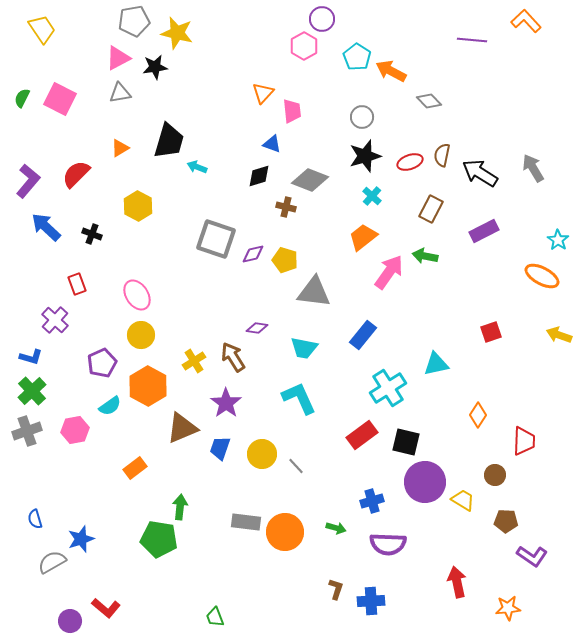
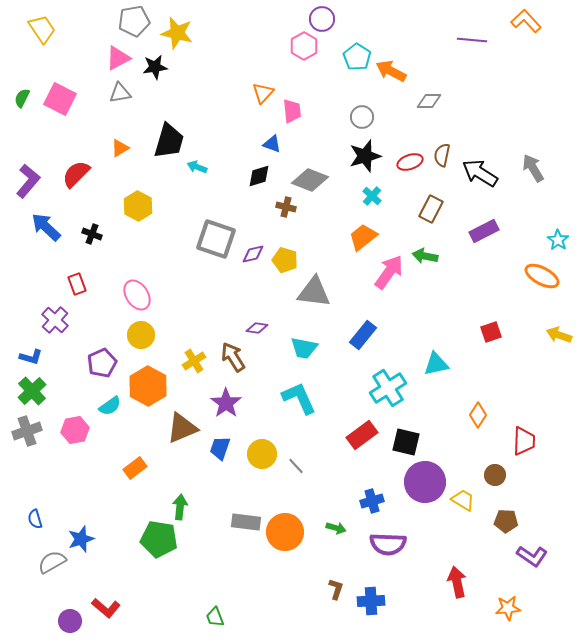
gray diamond at (429, 101): rotated 45 degrees counterclockwise
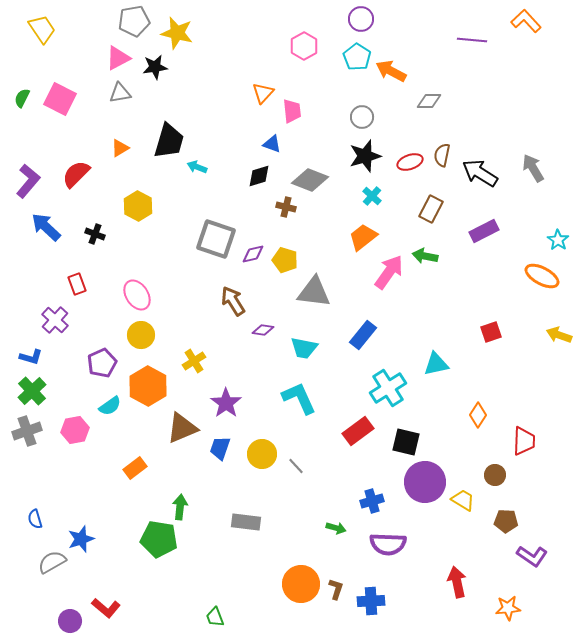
purple circle at (322, 19): moved 39 px right
black cross at (92, 234): moved 3 px right
purple diamond at (257, 328): moved 6 px right, 2 px down
brown arrow at (233, 357): moved 56 px up
red rectangle at (362, 435): moved 4 px left, 4 px up
orange circle at (285, 532): moved 16 px right, 52 px down
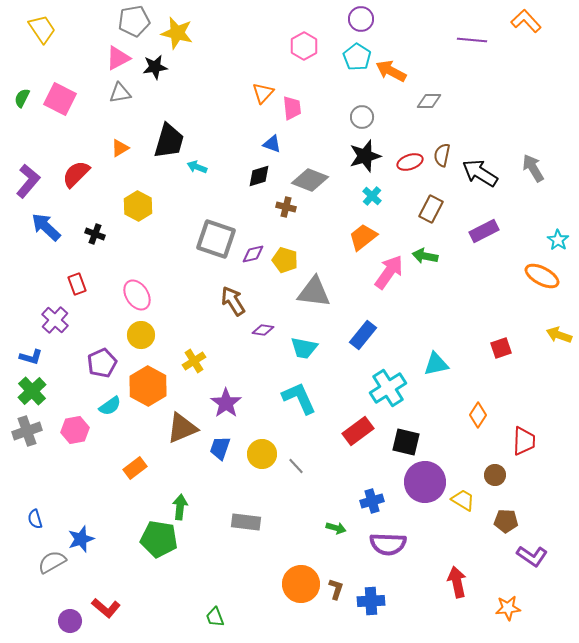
pink trapezoid at (292, 111): moved 3 px up
red square at (491, 332): moved 10 px right, 16 px down
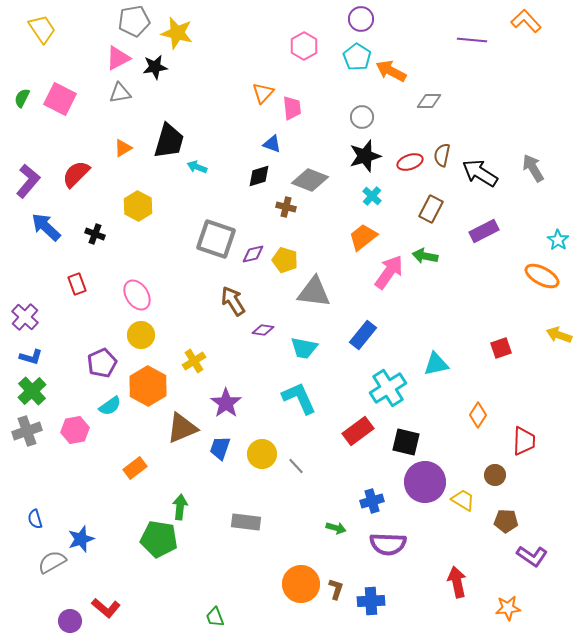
orange triangle at (120, 148): moved 3 px right
purple cross at (55, 320): moved 30 px left, 3 px up
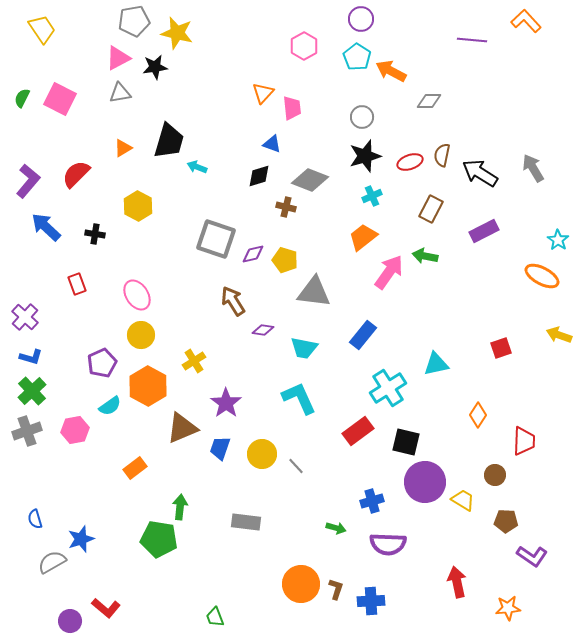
cyan cross at (372, 196): rotated 24 degrees clockwise
black cross at (95, 234): rotated 12 degrees counterclockwise
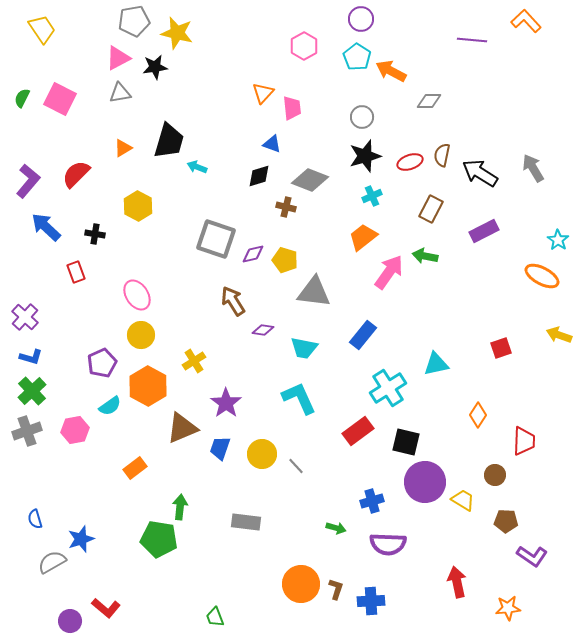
red rectangle at (77, 284): moved 1 px left, 12 px up
